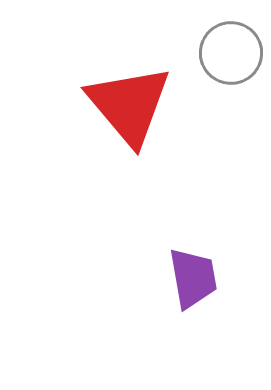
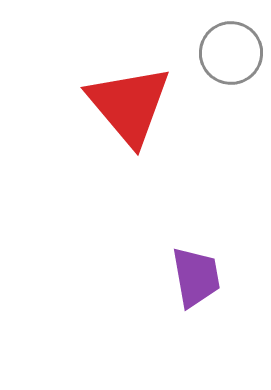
purple trapezoid: moved 3 px right, 1 px up
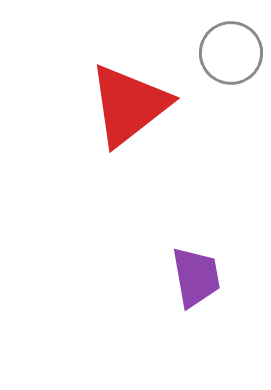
red triangle: rotated 32 degrees clockwise
